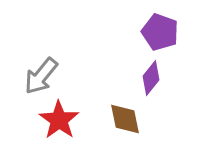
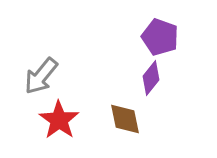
purple pentagon: moved 5 px down
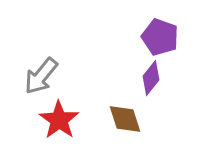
brown diamond: rotated 6 degrees counterclockwise
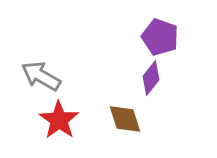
gray arrow: rotated 81 degrees clockwise
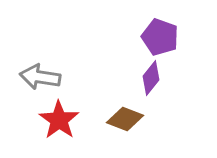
gray arrow: moved 1 px left, 1 px down; rotated 21 degrees counterclockwise
brown diamond: rotated 51 degrees counterclockwise
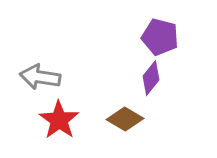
purple pentagon: rotated 6 degrees counterclockwise
brown diamond: rotated 9 degrees clockwise
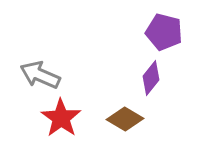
purple pentagon: moved 4 px right, 5 px up
gray arrow: moved 2 px up; rotated 15 degrees clockwise
red star: moved 2 px right, 2 px up
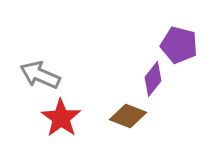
purple pentagon: moved 15 px right, 13 px down
purple diamond: moved 2 px right, 1 px down
brown diamond: moved 3 px right, 3 px up; rotated 9 degrees counterclockwise
